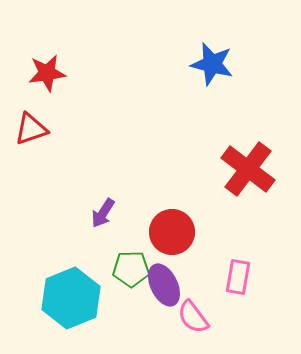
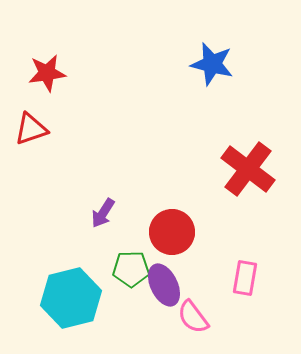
pink rectangle: moved 7 px right, 1 px down
cyan hexagon: rotated 8 degrees clockwise
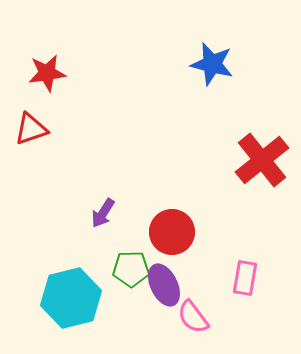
red cross: moved 14 px right, 9 px up; rotated 14 degrees clockwise
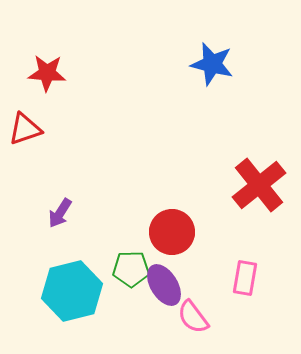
red star: rotated 12 degrees clockwise
red triangle: moved 6 px left
red cross: moved 3 px left, 25 px down
purple arrow: moved 43 px left
purple ellipse: rotated 6 degrees counterclockwise
cyan hexagon: moved 1 px right, 7 px up
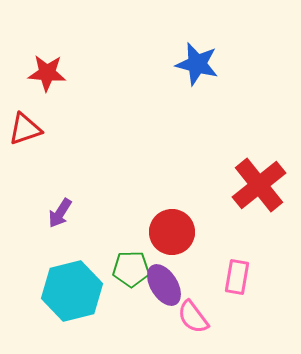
blue star: moved 15 px left
pink rectangle: moved 8 px left, 1 px up
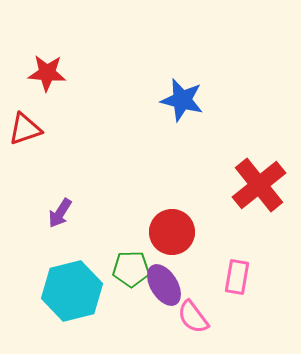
blue star: moved 15 px left, 36 px down
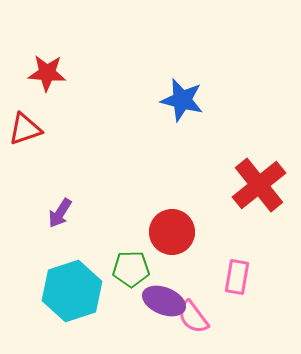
purple ellipse: moved 16 px down; rotated 36 degrees counterclockwise
cyan hexagon: rotated 4 degrees counterclockwise
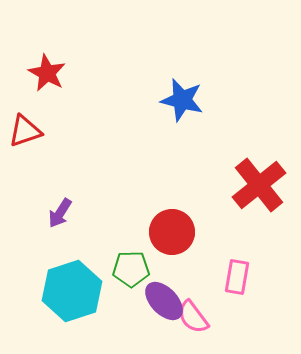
red star: rotated 24 degrees clockwise
red triangle: moved 2 px down
purple ellipse: rotated 24 degrees clockwise
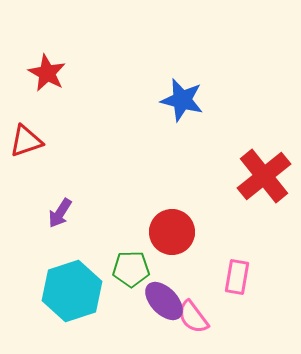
red triangle: moved 1 px right, 10 px down
red cross: moved 5 px right, 9 px up
